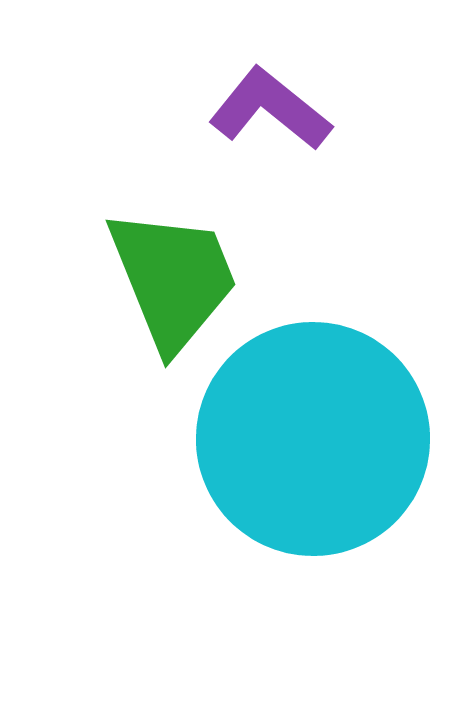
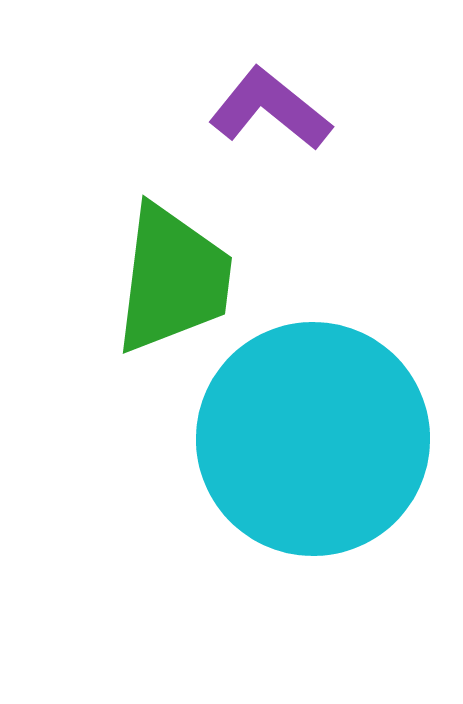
green trapezoid: rotated 29 degrees clockwise
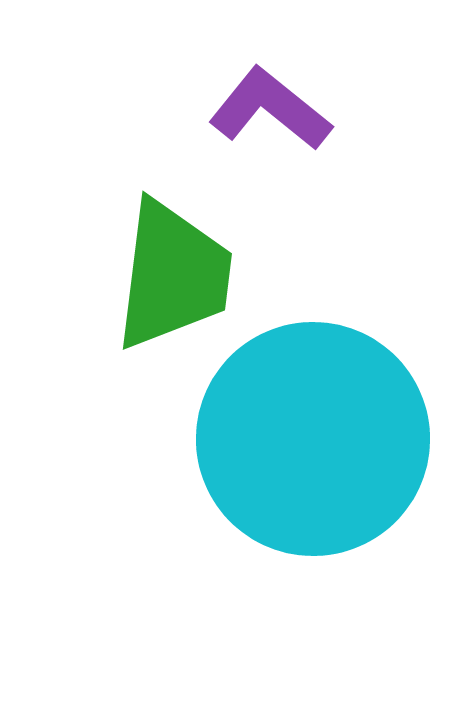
green trapezoid: moved 4 px up
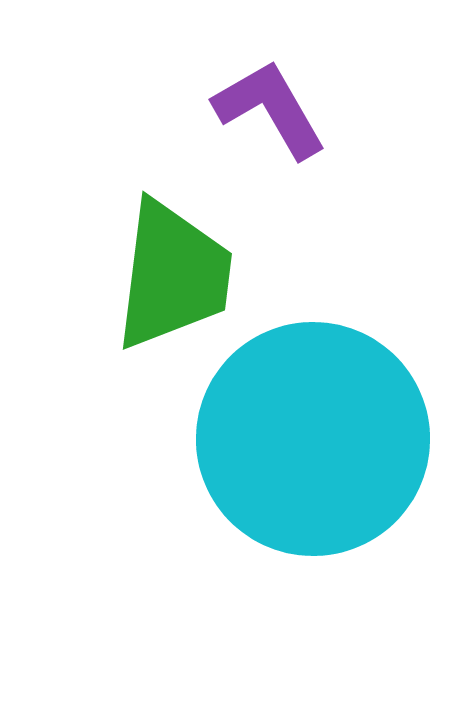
purple L-shape: rotated 21 degrees clockwise
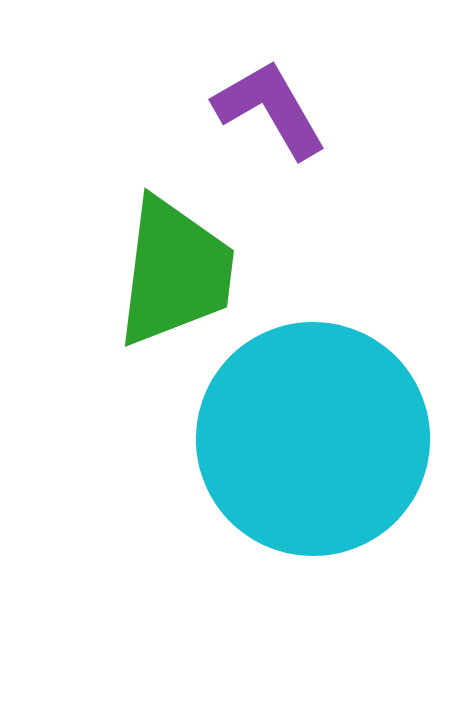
green trapezoid: moved 2 px right, 3 px up
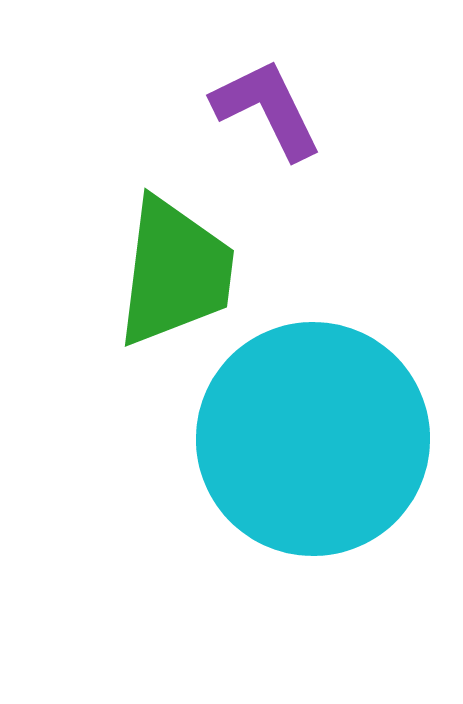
purple L-shape: moved 3 px left; rotated 4 degrees clockwise
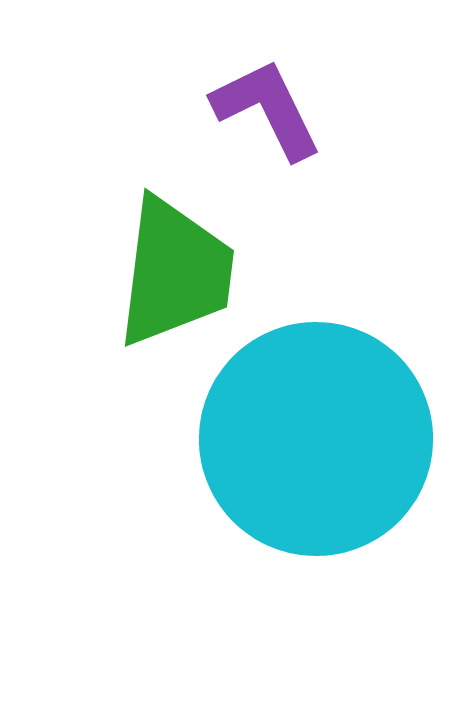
cyan circle: moved 3 px right
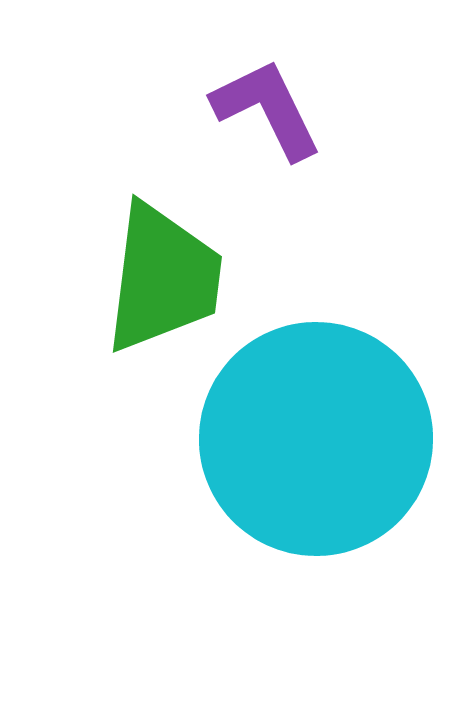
green trapezoid: moved 12 px left, 6 px down
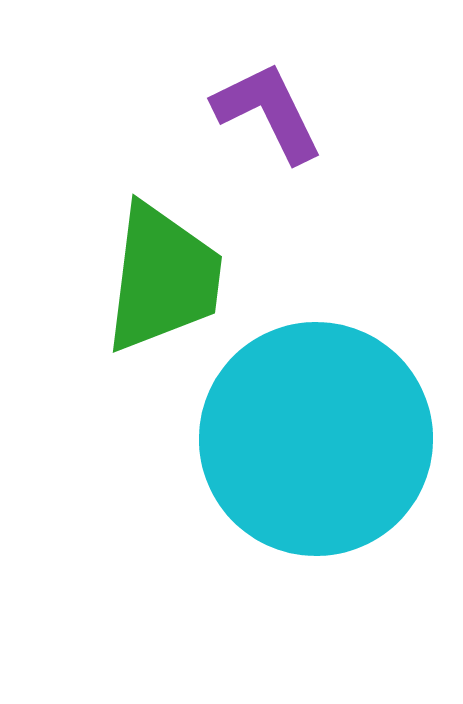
purple L-shape: moved 1 px right, 3 px down
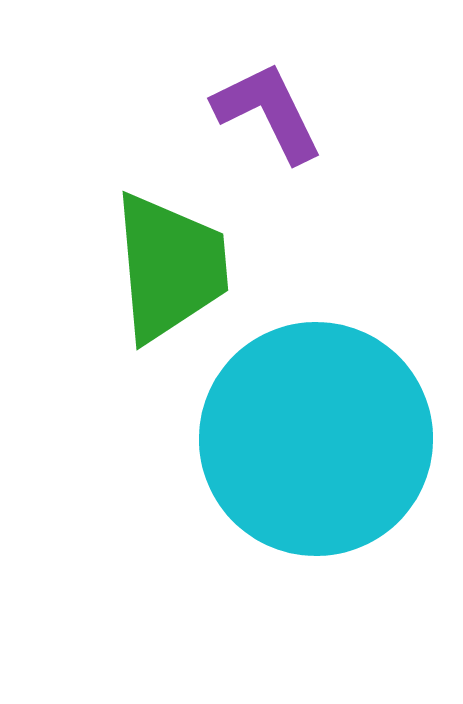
green trapezoid: moved 7 px right, 11 px up; rotated 12 degrees counterclockwise
